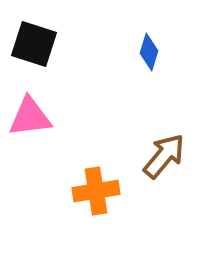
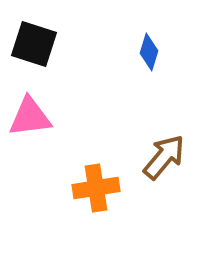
brown arrow: moved 1 px down
orange cross: moved 3 px up
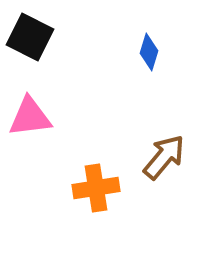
black square: moved 4 px left, 7 px up; rotated 9 degrees clockwise
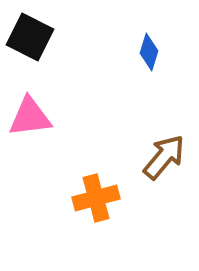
orange cross: moved 10 px down; rotated 6 degrees counterclockwise
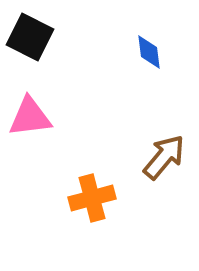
blue diamond: rotated 24 degrees counterclockwise
orange cross: moved 4 px left
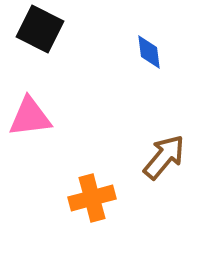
black square: moved 10 px right, 8 px up
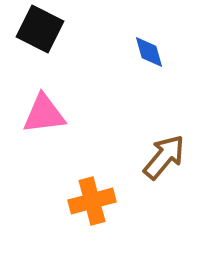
blue diamond: rotated 9 degrees counterclockwise
pink triangle: moved 14 px right, 3 px up
orange cross: moved 3 px down
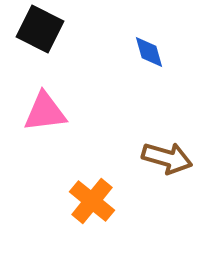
pink triangle: moved 1 px right, 2 px up
brown arrow: moved 3 px right, 1 px down; rotated 66 degrees clockwise
orange cross: rotated 36 degrees counterclockwise
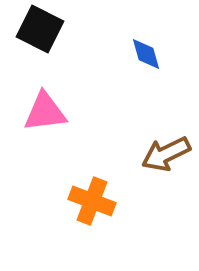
blue diamond: moved 3 px left, 2 px down
brown arrow: moved 1 px left, 4 px up; rotated 138 degrees clockwise
orange cross: rotated 18 degrees counterclockwise
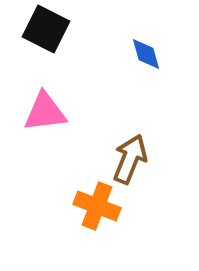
black square: moved 6 px right
brown arrow: moved 36 px left, 5 px down; rotated 138 degrees clockwise
orange cross: moved 5 px right, 5 px down
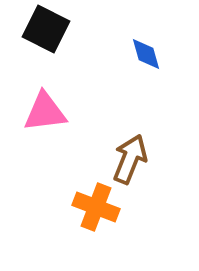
orange cross: moved 1 px left, 1 px down
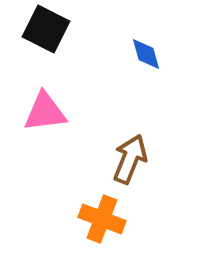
orange cross: moved 6 px right, 12 px down
